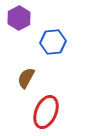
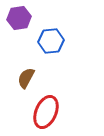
purple hexagon: rotated 20 degrees clockwise
blue hexagon: moved 2 px left, 1 px up
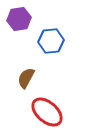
purple hexagon: moved 1 px down
red ellipse: moved 1 px right; rotated 72 degrees counterclockwise
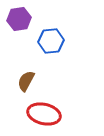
brown semicircle: moved 3 px down
red ellipse: moved 3 px left, 2 px down; rotated 28 degrees counterclockwise
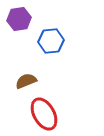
brown semicircle: rotated 40 degrees clockwise
red ellipse: rotated 48 degrees clockwise
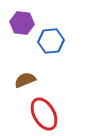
purple hexagon: moved 3 px right, 4 px down; rotated 15 degrees clockwise
brown semicircle: moved 1 px left, 1 px up
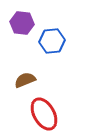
blue hexagon: moved 1 px right
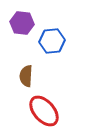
brown semicircle: moved 1 px right, 4 px up; rotated 65 degrees counterclockwise
red ellipse: moved 3 px up; rotated 12 degrees counterclockwise
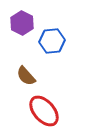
purple hexagon: rotated 20 degrees clockwise
brown semicircle: rotated 45 degrees counterclockwise
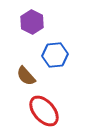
purple hexagon: moved 10 px right, 1 px up
blue hexagon: moved 3 px right, 14 px down
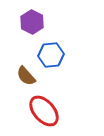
blue hexagon: moved 4 px left
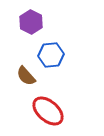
purple hexagon: moved 1 px left
red ellipse: moved 4 px right; rotated 8 degrees counterclockwise
